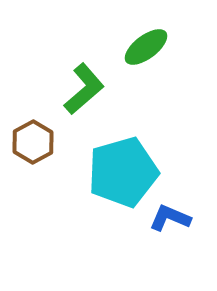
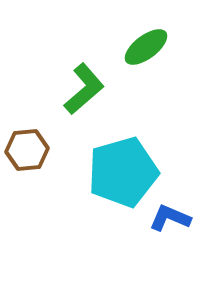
brown hexagon: moved 6 px left, 8 px down; rotated 24 degrees clockwise
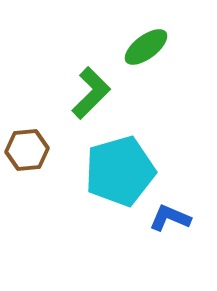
green L-shape: moved 7 px right, 4 px down; rotated 4 degrees counterclockwise
cyan pentagon: moved 3 px left, 1 px up
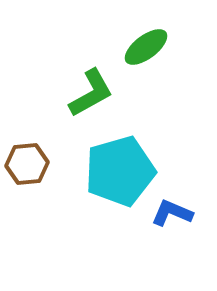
green L-shape: rotated 16 degrees clockwise
brown hexagon: moved 14 px down
blue L-shape: moved 2 px right, 5 px up
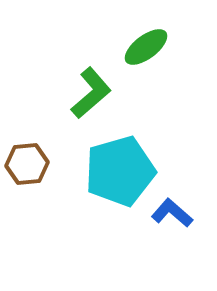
green L-shape: rotated 12 degrees counterclockwise
blue L-shape: rotated 18 degrees clockwise
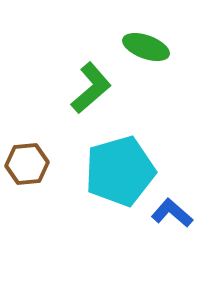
green ellipse: rotated 57 degrees clockwise
green L-shape: moved 5 px up
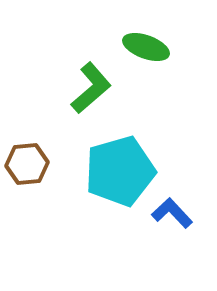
blue L-shape: rotated 6 degrees clockwise
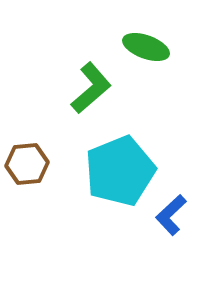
cyan pentagon: rotated 6 degrees counterclockwise
blue L-shape: moved 1 px left, 2 px down; rotated 90 degrees counterclockwise
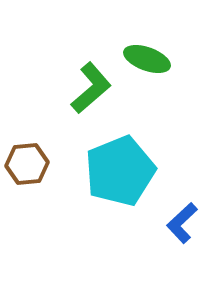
green ellipse: moved 1 px right, 12 px down
blue L-shape: moved 11 px right, 8 px down
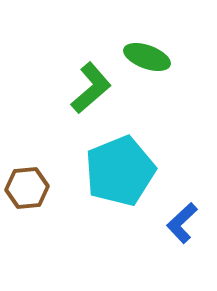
green ellipse: moved 2 px up
brown hexagon: moved 24 px down
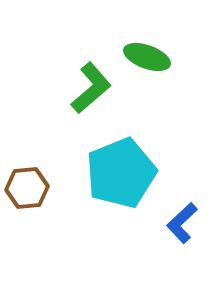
cyan pentagon: moved 1 px right, 2 px down
